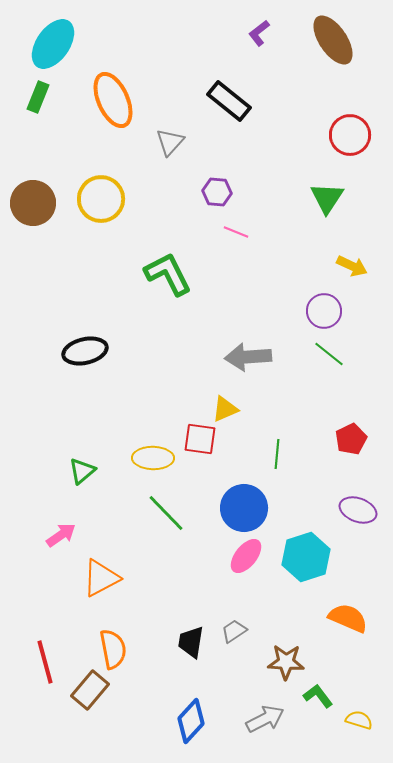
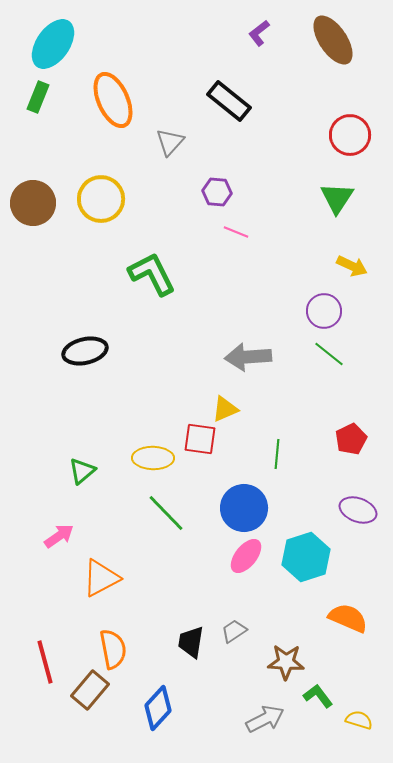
green triangle at (327, 198): moved 10 px right
green L-shape at (168, 274): moved 16 px left
pink arrow at (61, 535): moved 2 px left, 1 px down
blue diamond at (191, 721): moved 33 px left, 13 px up
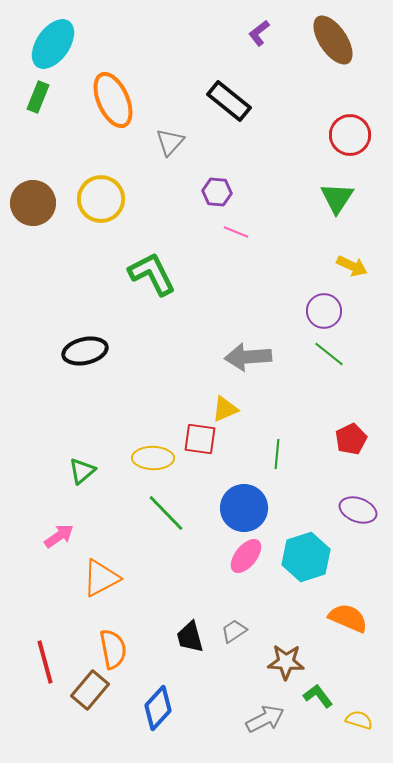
black trapezoid at (191, 642): moved 1 px left, 5 px up; rotated 24 degrees counterclockwise
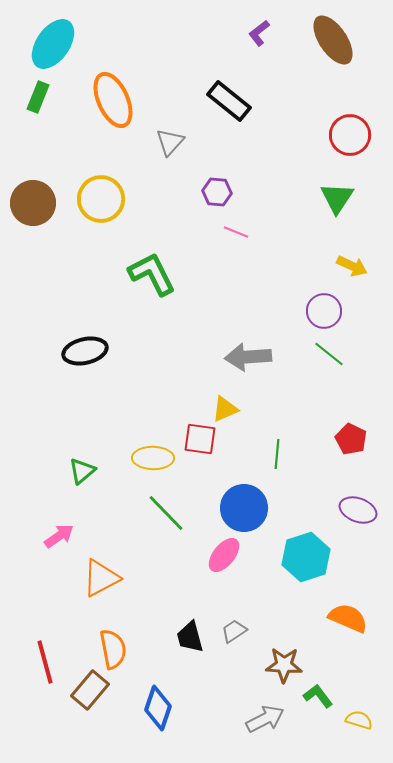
red pentagon at (351, 439): rotated 20 degrees counterclockwise
pink ellipse at (246, 556): moved 22 px left, 1 px up
brown star at (286, 662): moved 2 px left, 3 px down
blue diamond at (158, 708): rotated 24 degrees counterclockwise
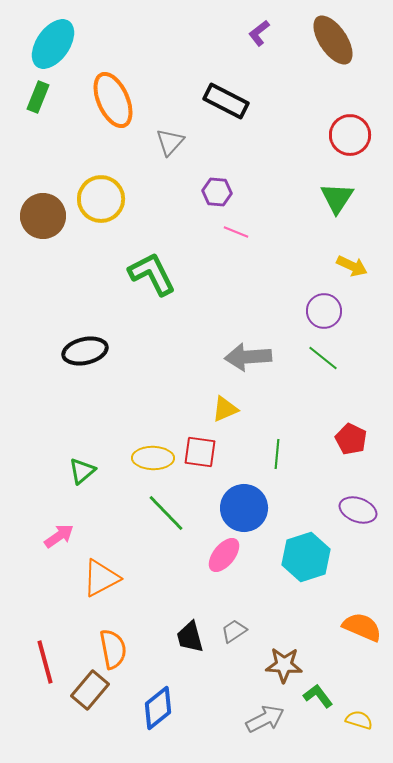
black rectangle at (229, 101): moved 3 px left; rotated 12 degrees counterclockwise
brown circle at (33, 203): moved 10 px right, 13 px down
green line at (329, 354): moved 6 px left, 4 px down
red square at (200, 439): moved 13 px down
orange semicircle at (348, 618): moved 14 px right, 9 px down
blue diamond at (158, 708): rotated 33 degrees clockwise
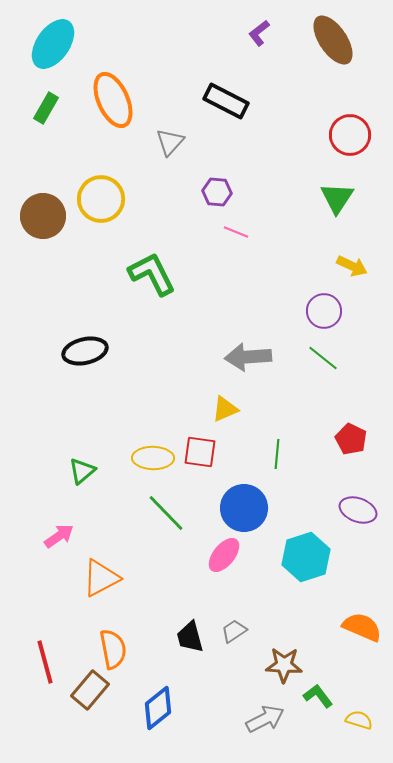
green rectangle at (38, 97): moved 8 px right, 11 px down; rotated 8 degrees clockwise
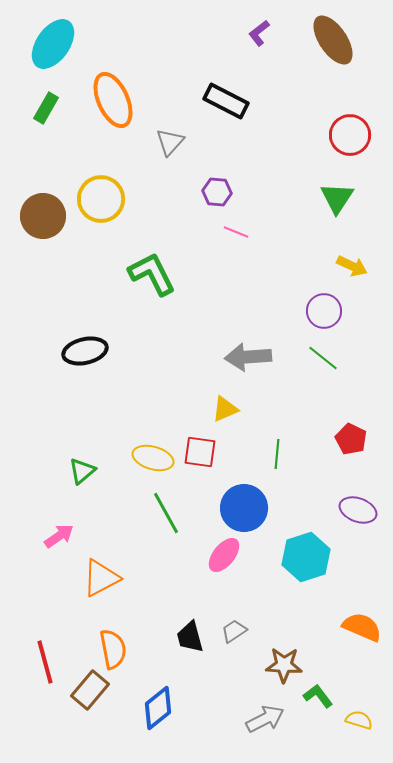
yellow ellipse at (153, 458): rotated 15 degrees clockwise
green line at (166, 513): rotated 15 degrees clockwise
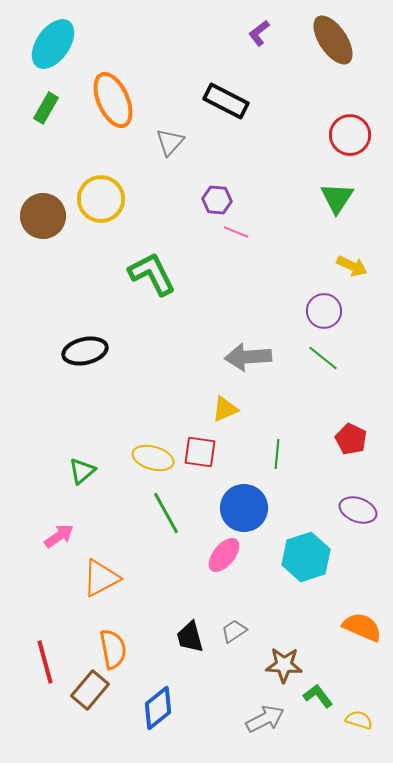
purple hexagon at (217, 192): moved 8 px down
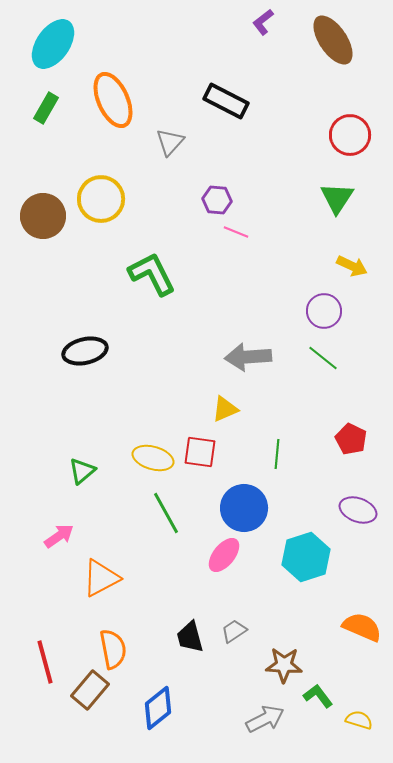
purple L-shape at (259, 33): moved 4 px right, 11 px up
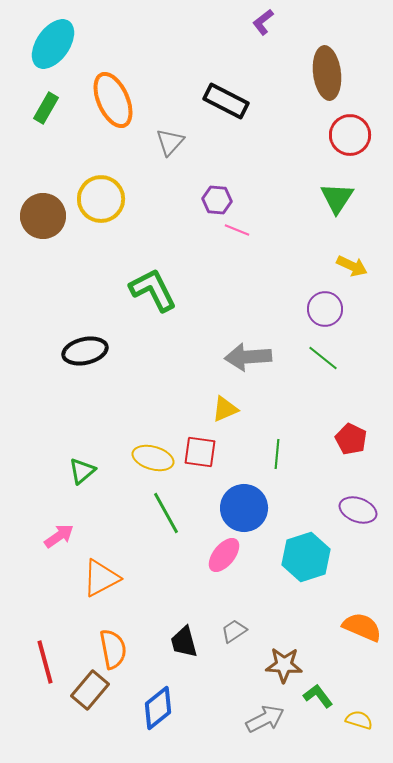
brown ellipse at (333, 40): moved 6 px left, 33 px down; rotated 27 degrees clockwise
pink line at (236, 232): moved 1 px right, 2 px up
green L-shape at (152, 274): moved 1 px right, 16 px down
purple circle at (324, 311): moved 1 px right, 2 px up
black trapezoid at (190, 637): moved 6 px left, 5 px down
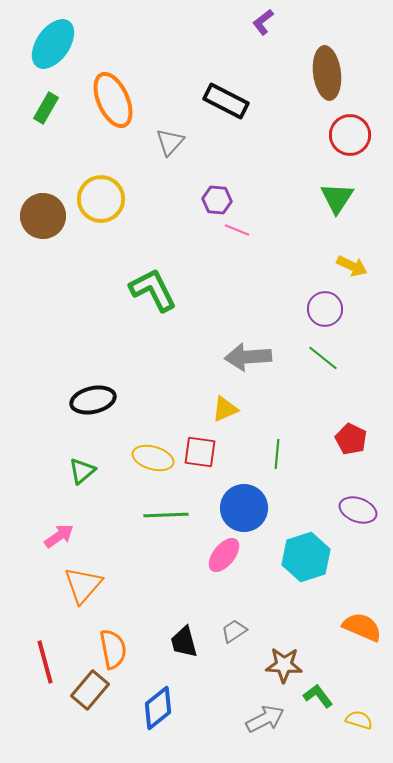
black ellipse at (85, 351): moved 8 px right, 49 px down
green line at (166, 513): moved 2 px down; rotated 63 degrees counterclockwise
orange triangle at (101, 578): moved 18 px left, 7 px down; rotated 21 degrees counterclockwise
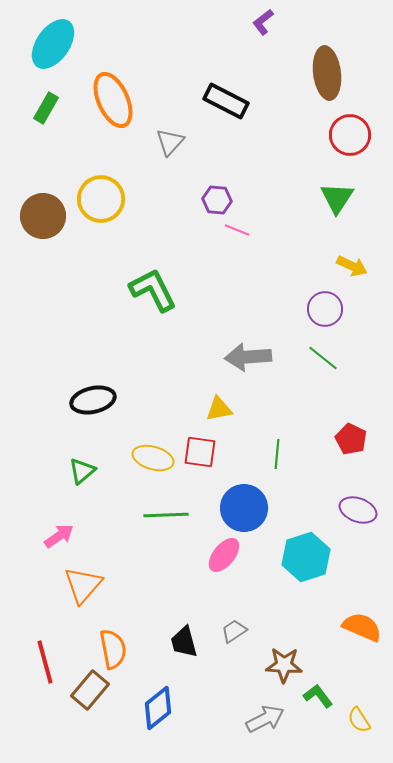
yellow triangle at (225, 409): moved 6 px left; rotated 12 degrees clockwise
yellow semicircle at (359, 720): rotated 140 degrees counterclockwise
